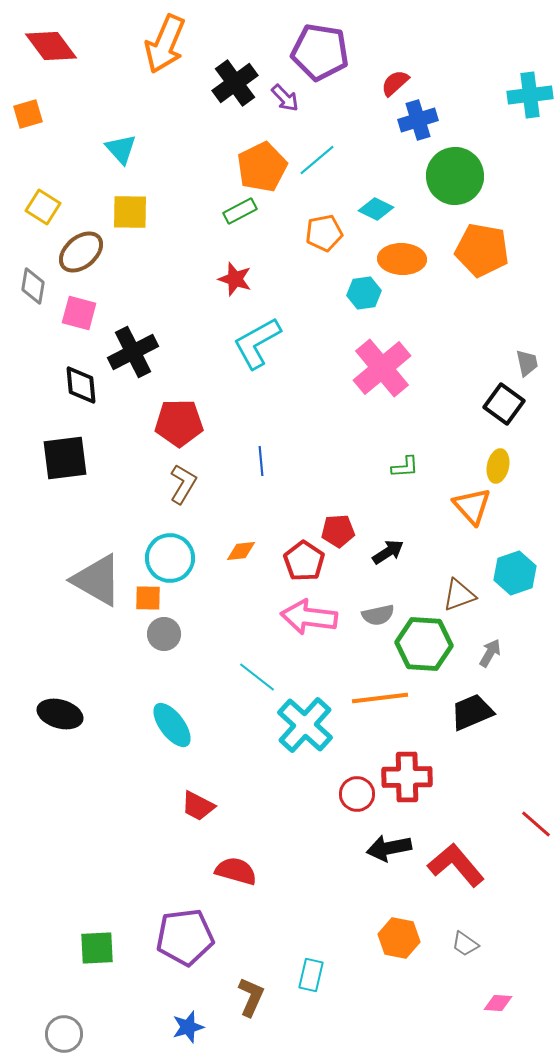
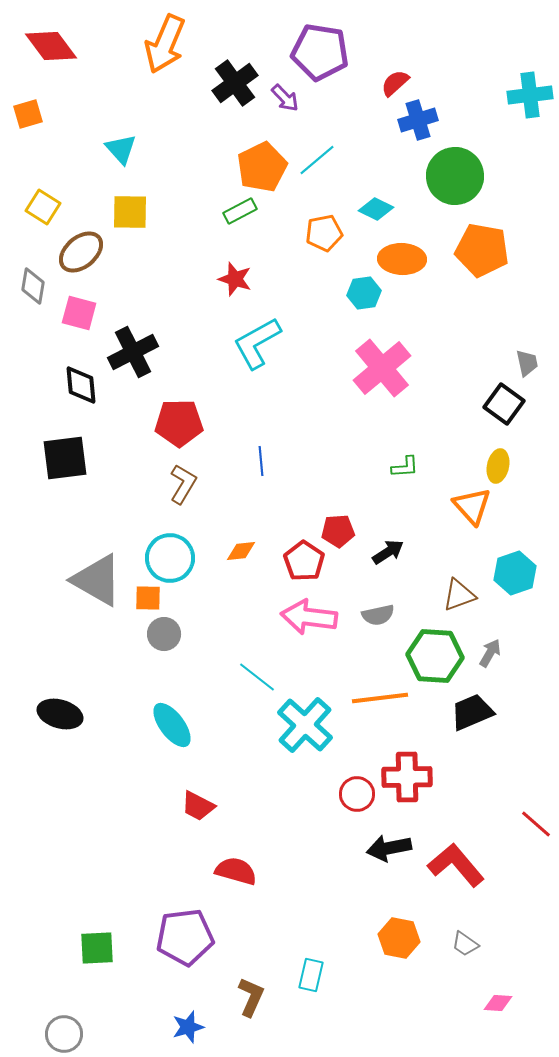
green hexagon at (424, 644): moved 11 px right, 12 px down
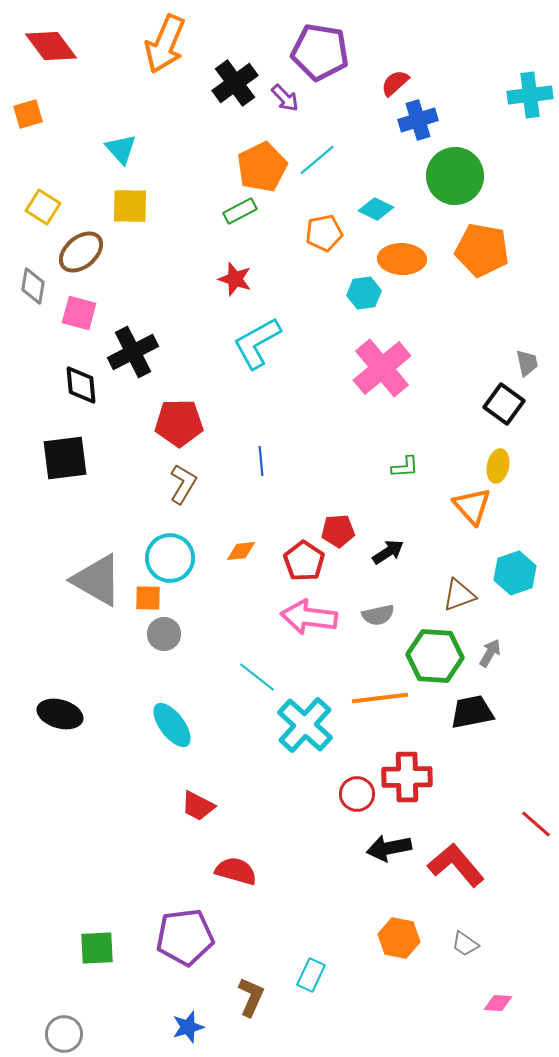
yellow square at (130, 212): moved 6 px up
black trapezoid at (472, 712): rotated 12 degrees clockwise
cyan rectangle at (311, 975): rotated 12 degrees clockwise
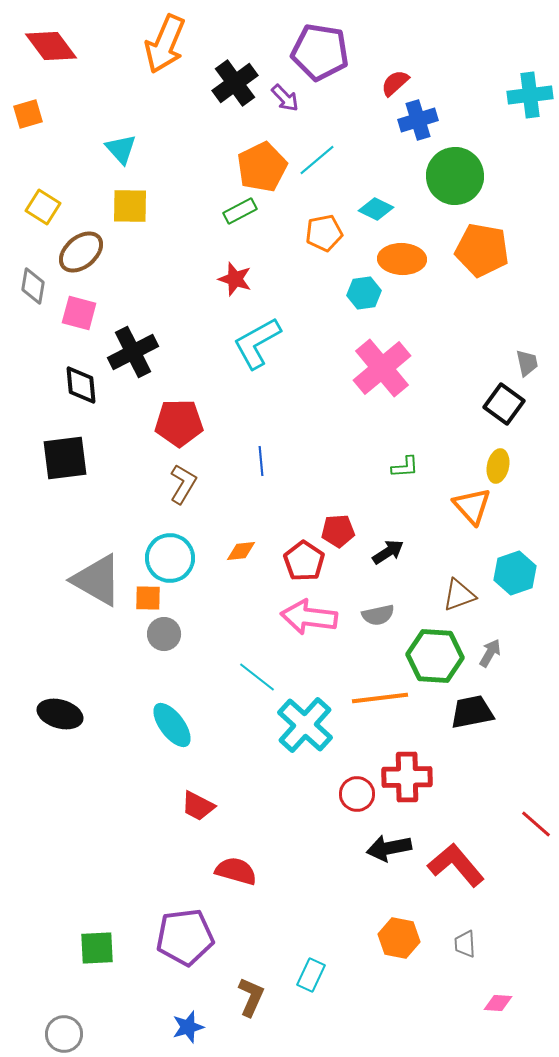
gray trapezoid at (465, 944): rotated 52 degrees clockwise
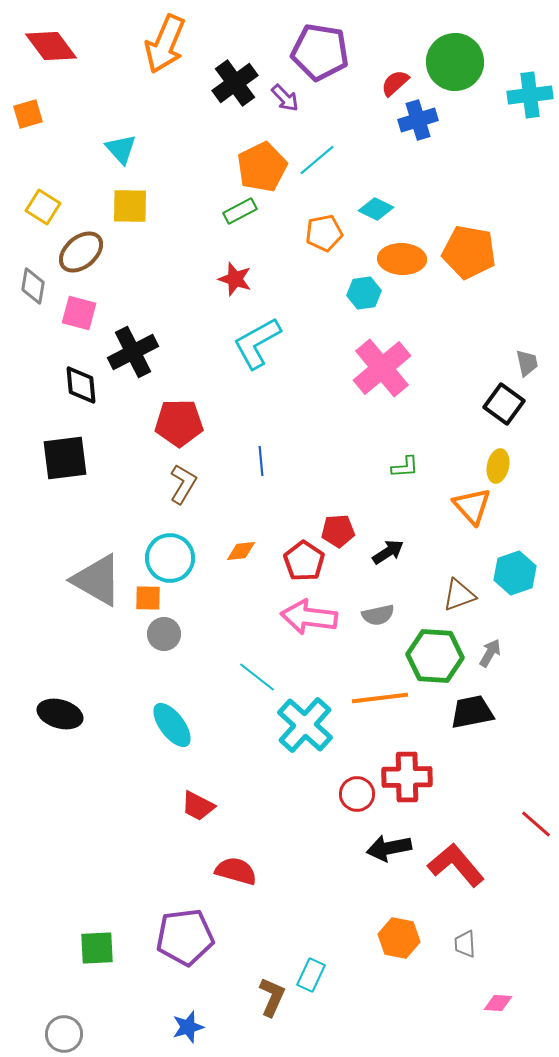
green circle at (455, 176): moved 114 px up
orange pentagon at (482, 250): moved 13 px left, 2 px down
brown L-shape at (251, 997): moved 21 px right
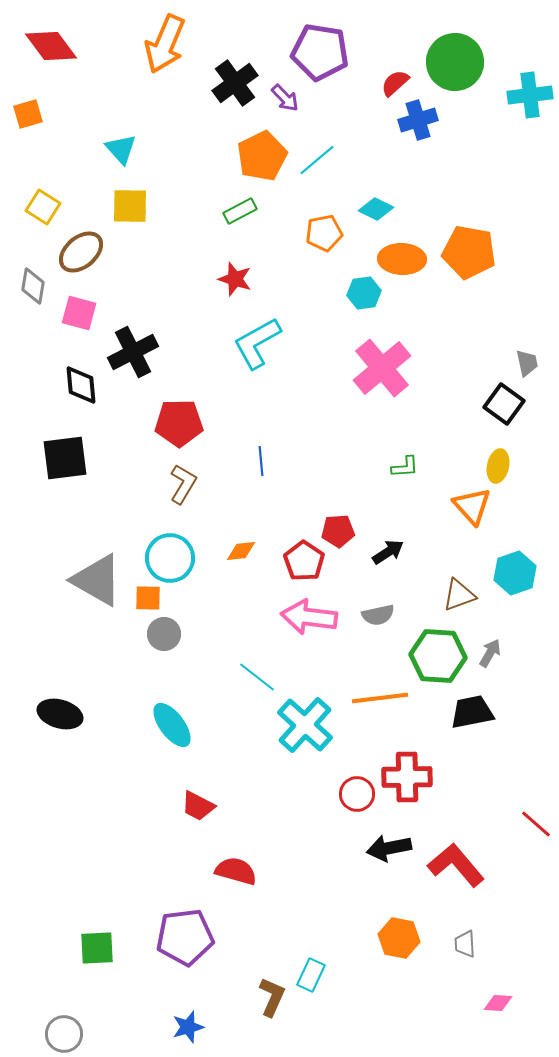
orange pentagon at (262, 167): moved 11 px up
green hexagon at (435, 656): moved 3 px right
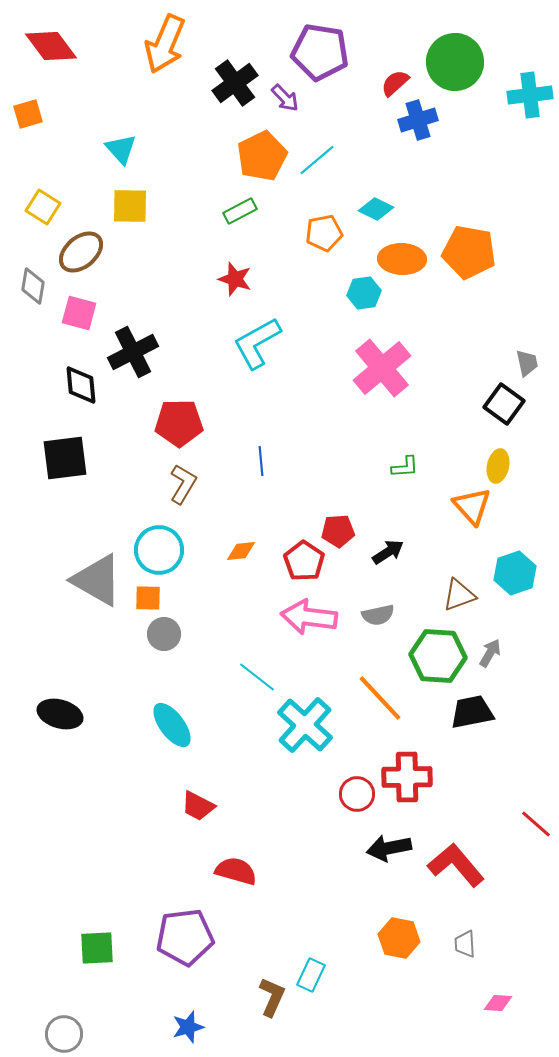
cyan circle at (170, 558): moved 11 px left, 8 px up
orange line at (380, 698): rotated 54 degrees clockwise
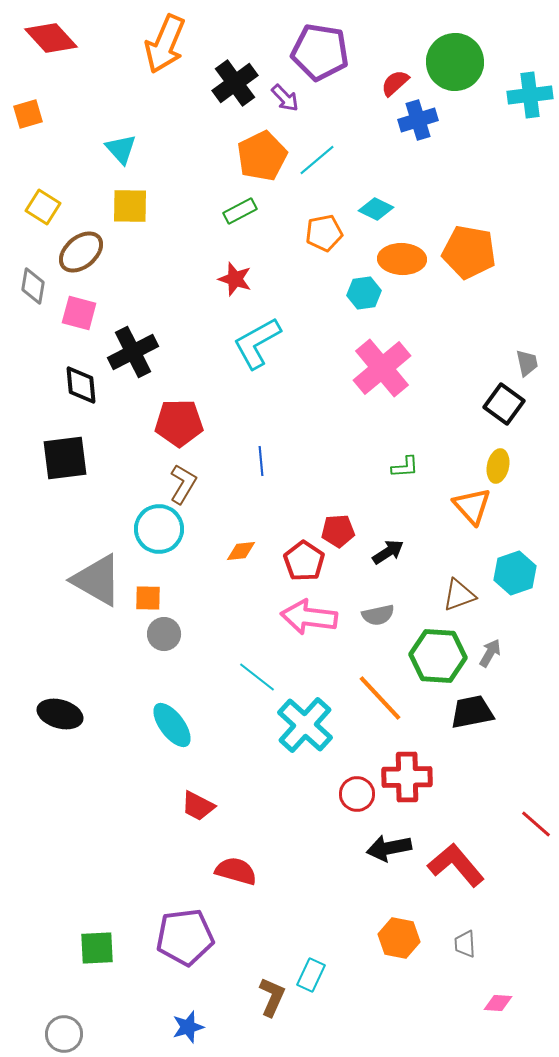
red diamond at (51, 46): moved 8 px up; rotated 6 degrees counterclockwise
cyan circle at (159, 550): moved 21 px up
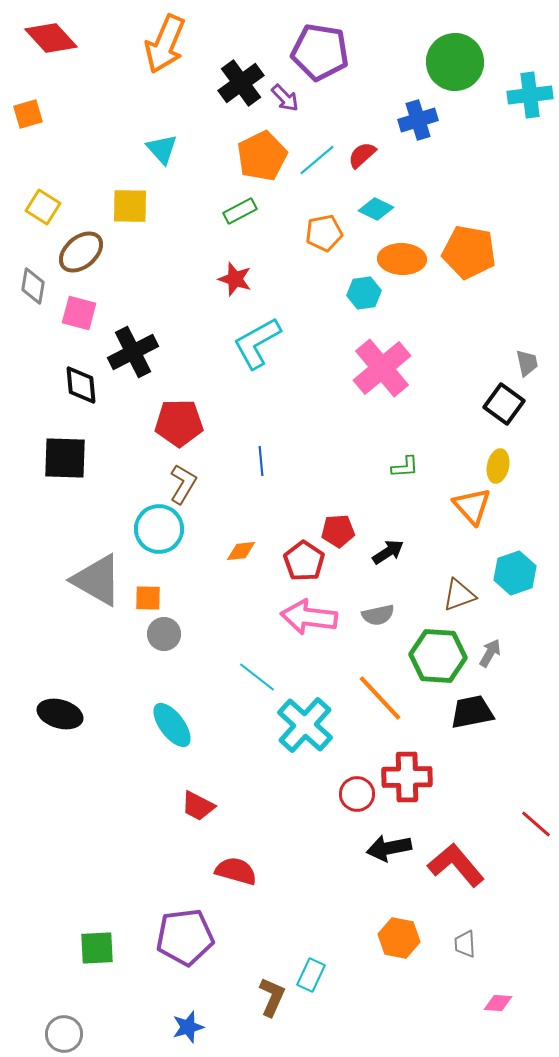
black cross at (235, 83): moved 6 px right
red semicircle at (395, 83): moved 33 px left, 72 px down
cyan triangle at (121, 149): moved 41 px right
black square at (65, 458): rotated 9 degrees clockwise
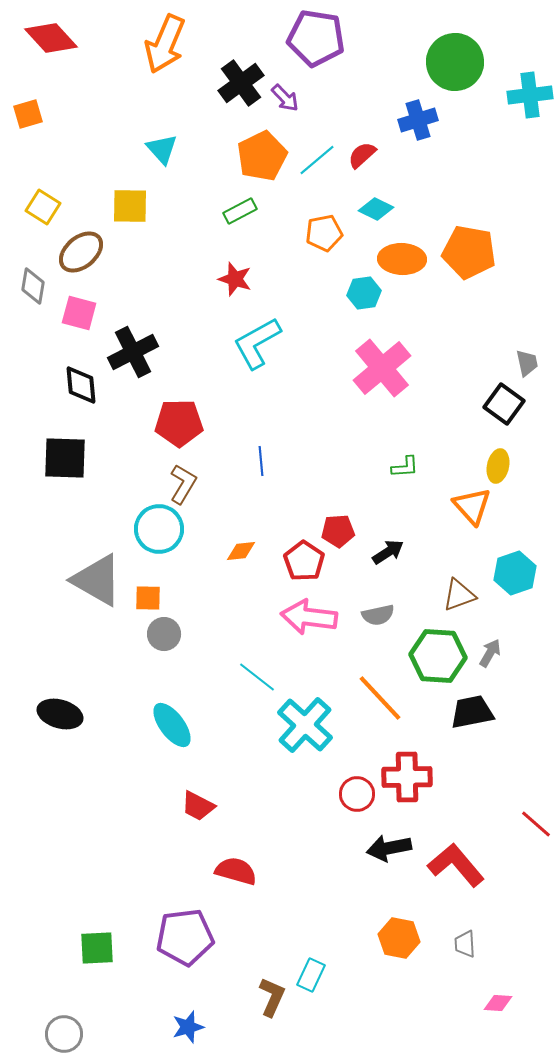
purple pentagon at (320, 52): moved 4 px left, 14 px up
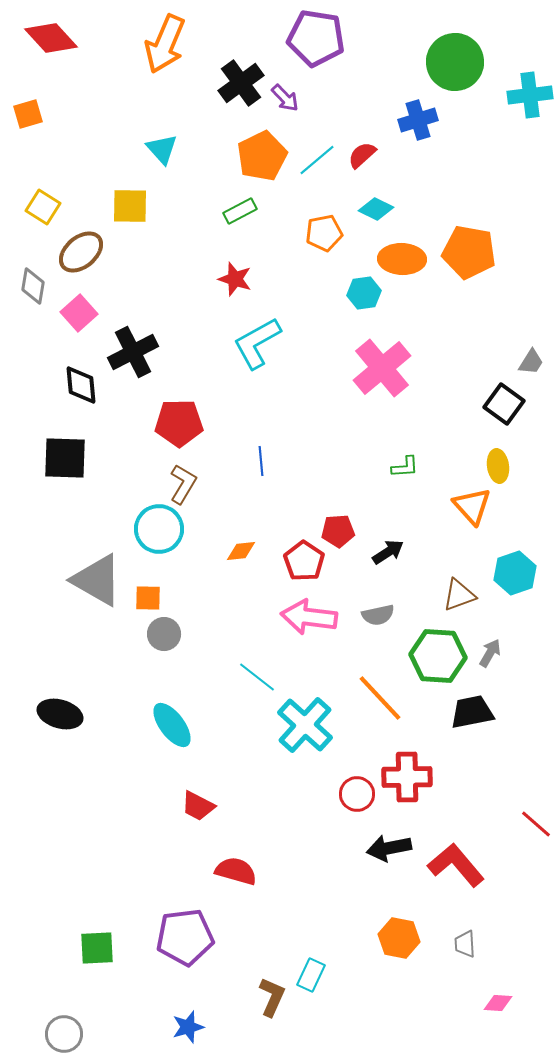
pink square at (79, 313): rotated 33 degrees clockwise
gray trapezoid at (527, 363): moved 4 px right, 1 px up; rotated 44 degrees clockwise
yellow ellipse at (498, 466): rotated 20 degrees counterclockwise
